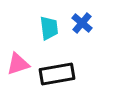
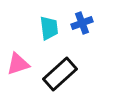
blue cross: rotated 30 degrees clockwise
black rectangle: moved 3 px right; rotated 32 degrees counterclockwise
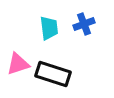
blue cross: moved 2 px right, 1 px down
black rectangle: moved 7 px left; rotated 60 degrees clockwise
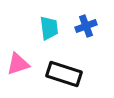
blue cross: moved 2 px right, 2 px down
black rectangle: moved 11 px right
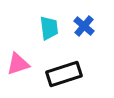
blue cross: moved 2 px left; rotated 30 degrees counterclockwise
black rectangle: rotated 36 degrees counterclockwise
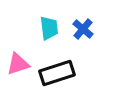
blue cross: moved 1 px left, 3 px down
black rectangle: moved 7 px left, 1 px up
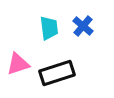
blue cross: moved 3 px up
